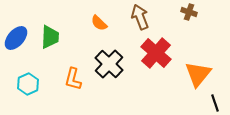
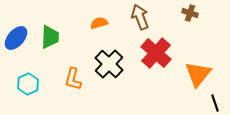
brown cross: moved 1 px right, 1 px down
orange semicircle: rotated 120 degrees clockwise
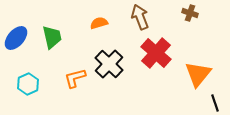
green trapezoid: moved 2 px right; rotated 15 degrees counterclockwise
orange L-shape: moved 2 px right, 1 px up; rotated 60 degrees clockwise
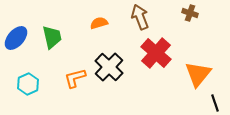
black cross: moved 3 px down
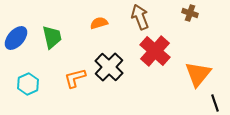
red cross: moved 1 px left, 2 px up
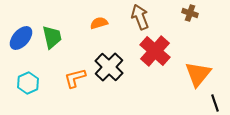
blue ellipse: moved 5 px right
cyan hexagon: moved 1 px up
